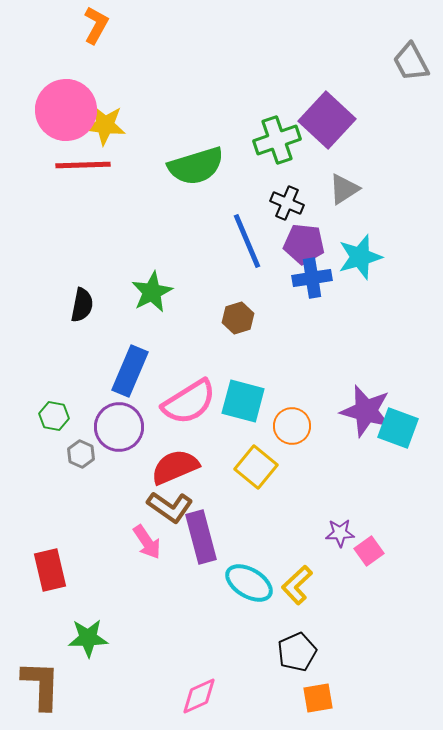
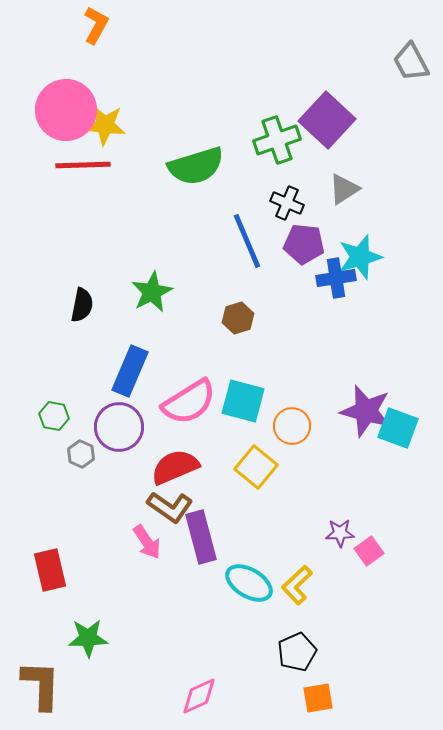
blue cross at (312, 278): moved 24 px right
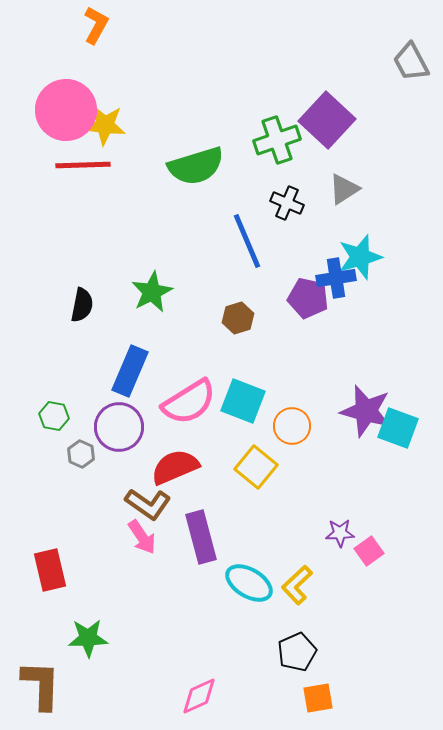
purple pentagon at (304, 244): moved 4 px right, 54 px down; rotated 6 degrees clockwise
cyan square at (243, 401): rotated 6 degrees clockwise
brown L-shape at (170, 507): moved 22 px left, 3 px up
pink arrow at (147, 542): moved 5 px left, 5 px up
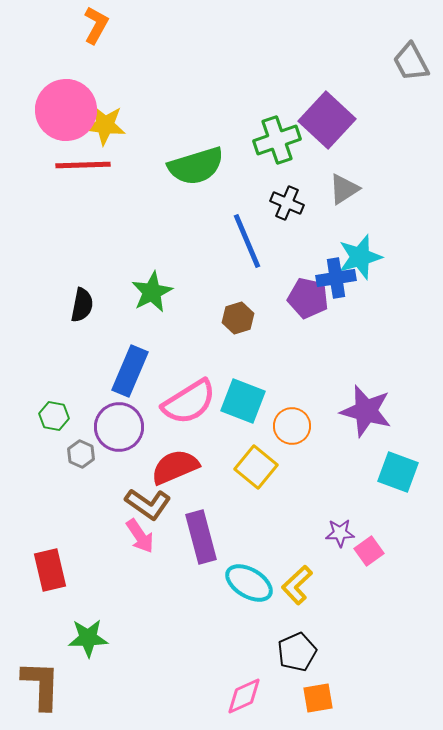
cyan square at (398, 428): moved 44 px down
pink arrow at (142, 537): moved 2 px left, 1 px up
pink diamond at (199, 696): moved 45 px right
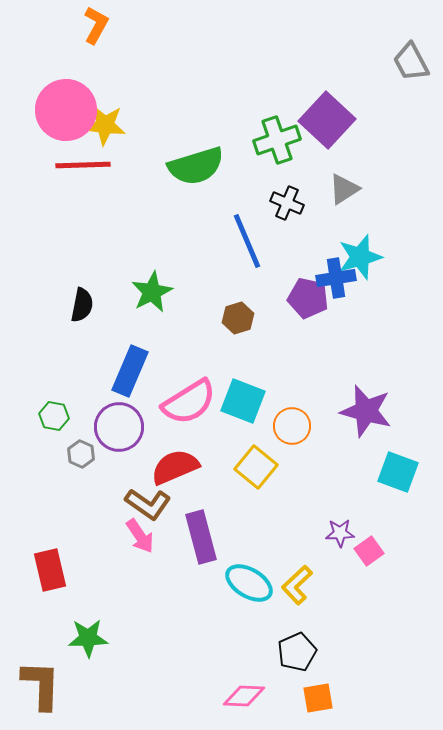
pink diamond at (244, 696): rotated 27 degrees clockwise
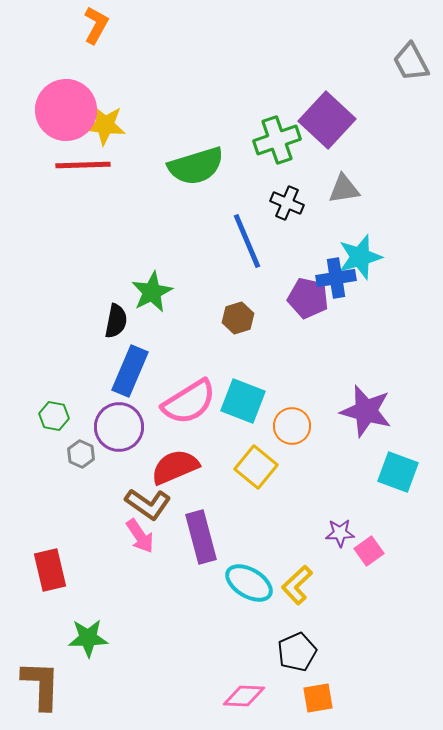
gray triangle at (344, 189): rotated 24 degrees clockwise
black semicircle at (82, 305): moved 34 px right, 16 px down
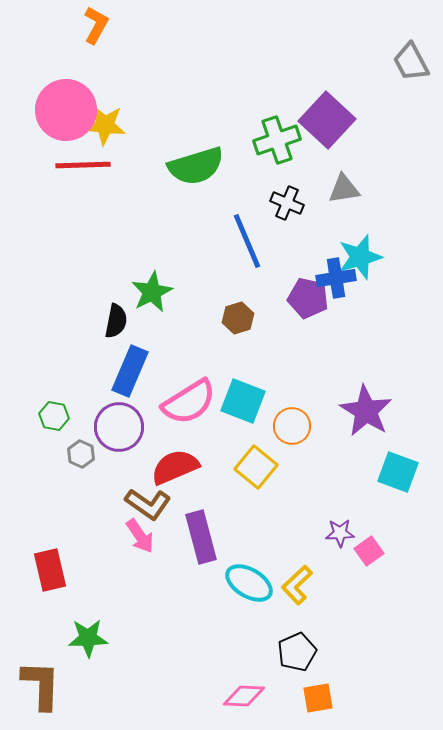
purple star at (366, 411): rotated 16 degrees clockwise
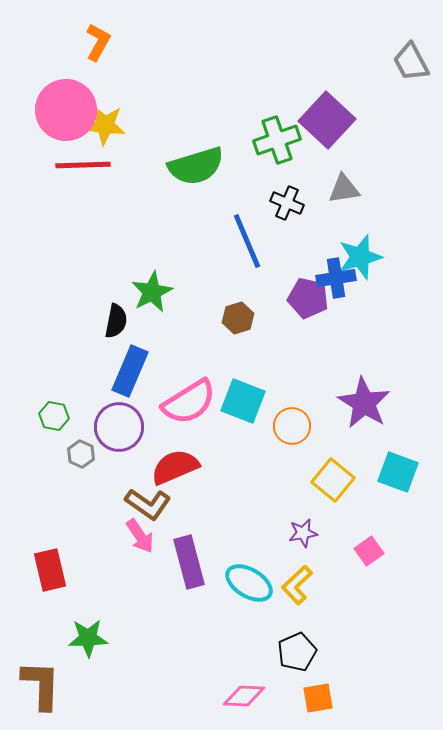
orange L-shape at (96, 25): moved 2 px right, 17 px down
purple star at (366, 411): moved 2 px left, 8 px up
yellow square at (256, 467): moved 77 px right, 13 px down
purple star at (340, 533): moved 37 px left; rotated 8 degrees counterclockwise
purple rectangle at (201, 537): moved 12 px left, 25 px down
